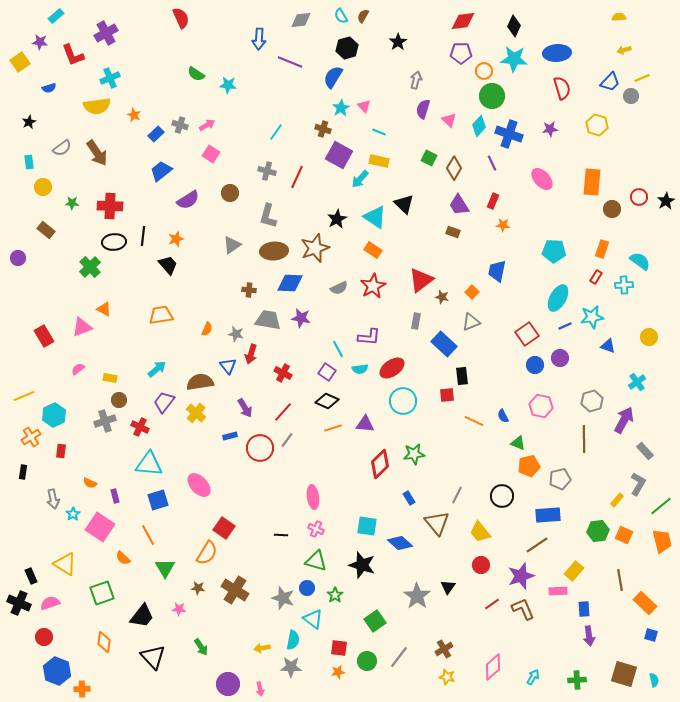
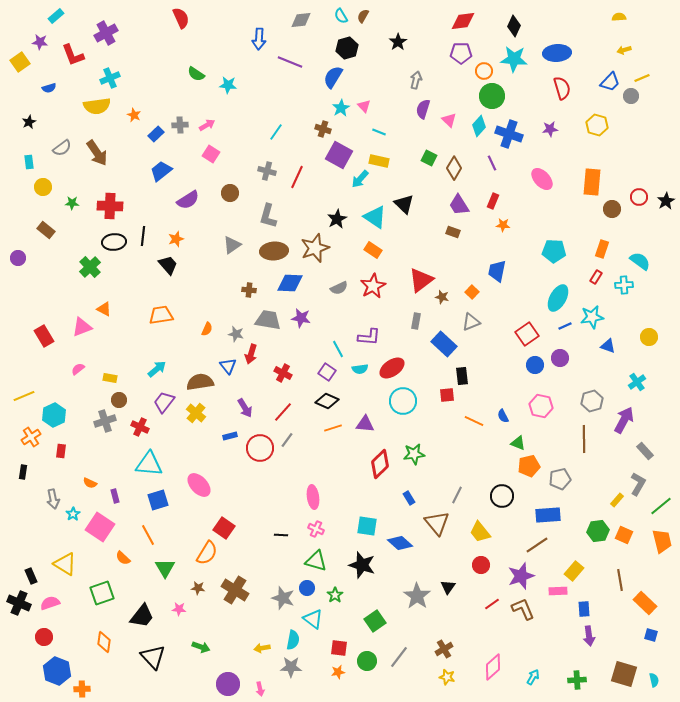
gray cross at (180, 125): rotated 21 degrees counterclockwise
green arrow at (201, 647): rotated 36 degrees counterclockwise
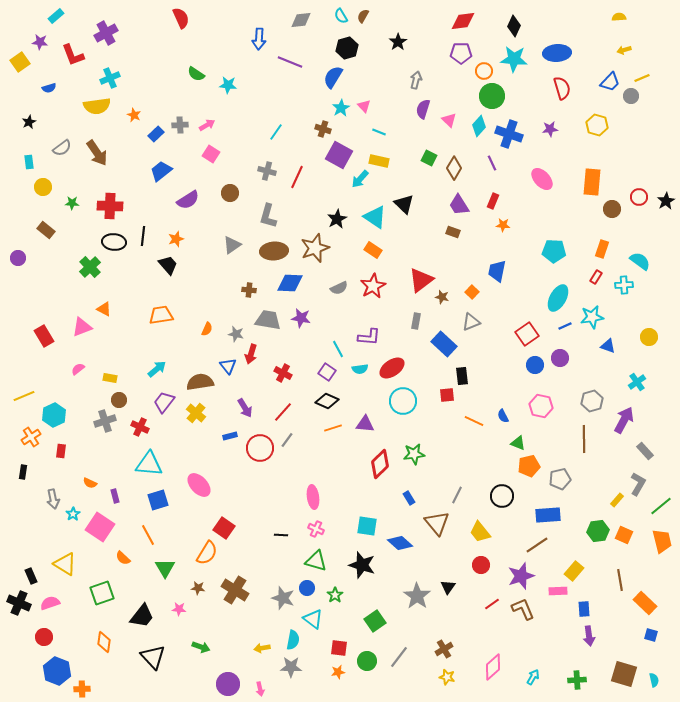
black ellipse at (114, 242): rotated 10 degrees clockwise
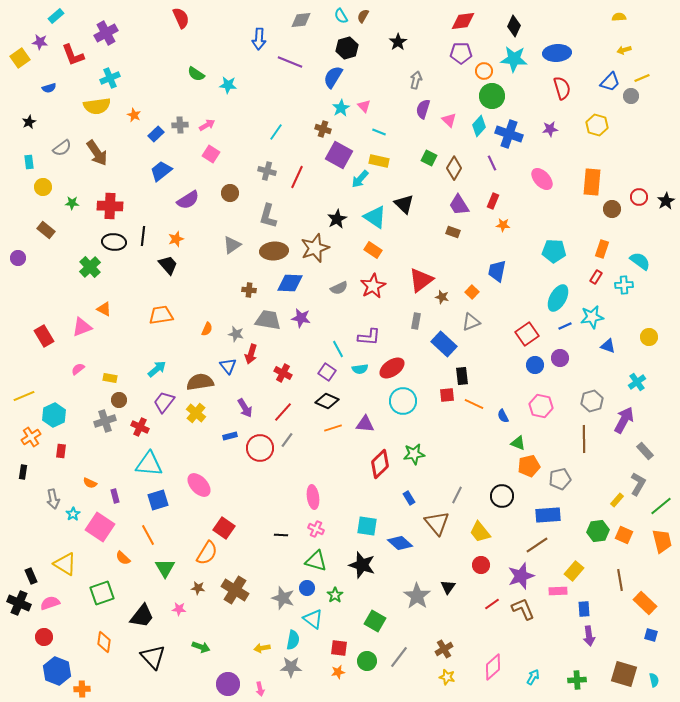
yellow square at (20, 62): moved 4 px up
orange line at (474, 421): moved 17 px up
green square at (375, 621): rotated 25 degrees counterclockwise
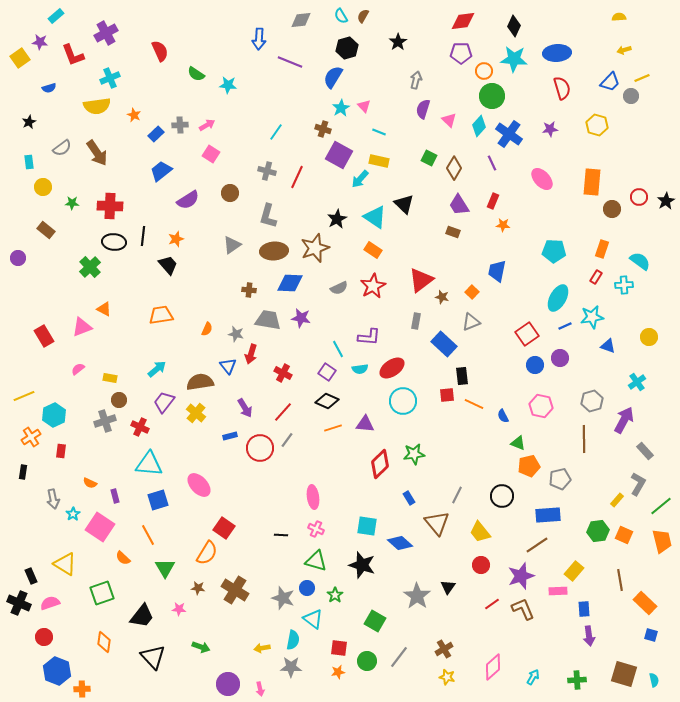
red semicircle at (181, 18): moved 21 px left, 33 px down
blue cross at (509, 134): rotated 16 degrees clockwise
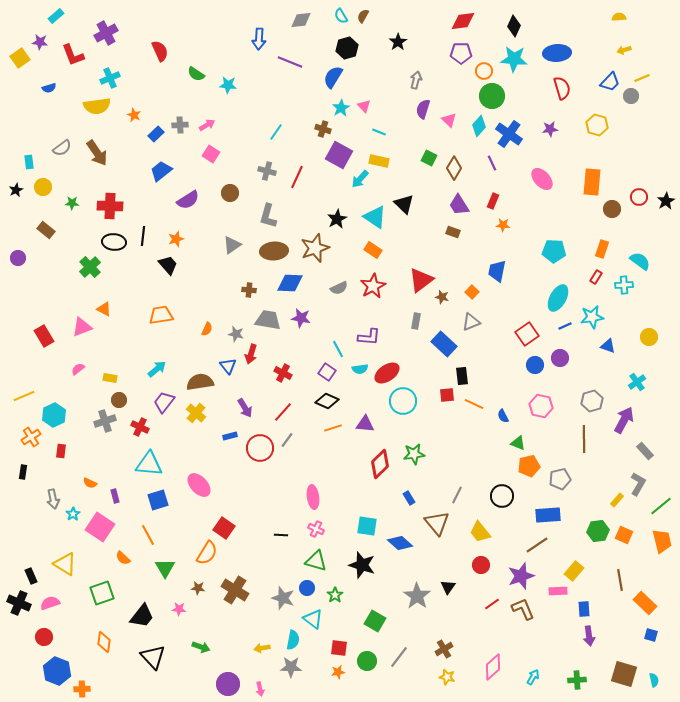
black star at (29, 122): moved 13 px left, 68 px down
red ellipse at (392, 368): moved 5 px left, 5 px down
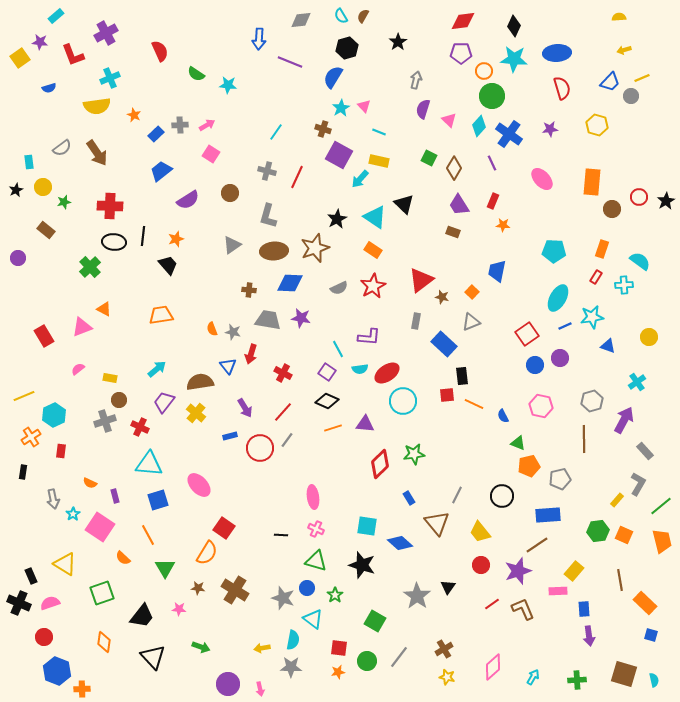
green star at (72, 203): moved 8 px left, 1 px up; rotated 16 degrees counterclockwise
orange semicircle at (207, 329): moved 5 px right; rotated 136 degrees clockwise
gray star at (236, 334): moved 3 px left, 2 px up
purple star at (521, 576): moved 3 px left, 5 px up
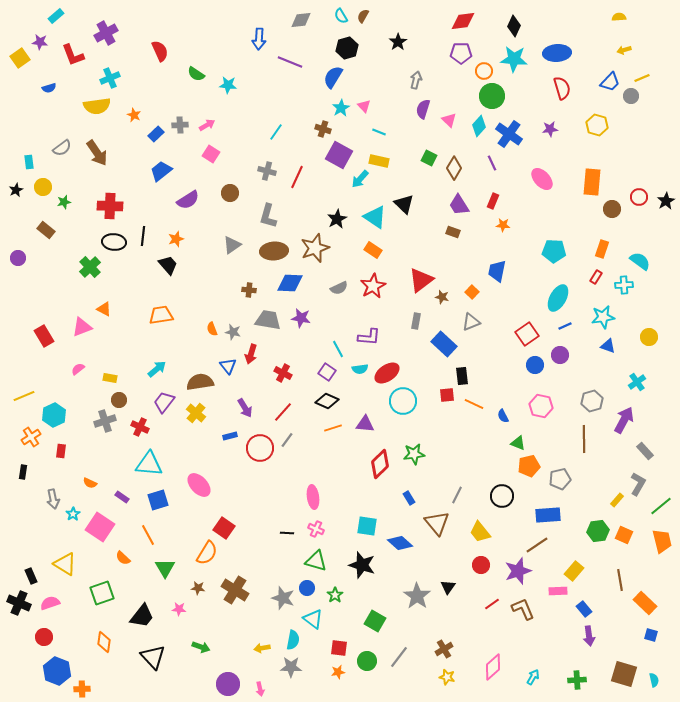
cyan star at (592, 317): moved 11 px right
purple circle at (560, 358): moved 3 px up
purple rectangle at (115, 496): moved 7 px right, 1 px down; rotated 40 degrees counterclockwise
black line at (281, 535): moved 6 px right, 2 px up
blue rectangle at (584, 609): rotated 35 degrees counterclockwise
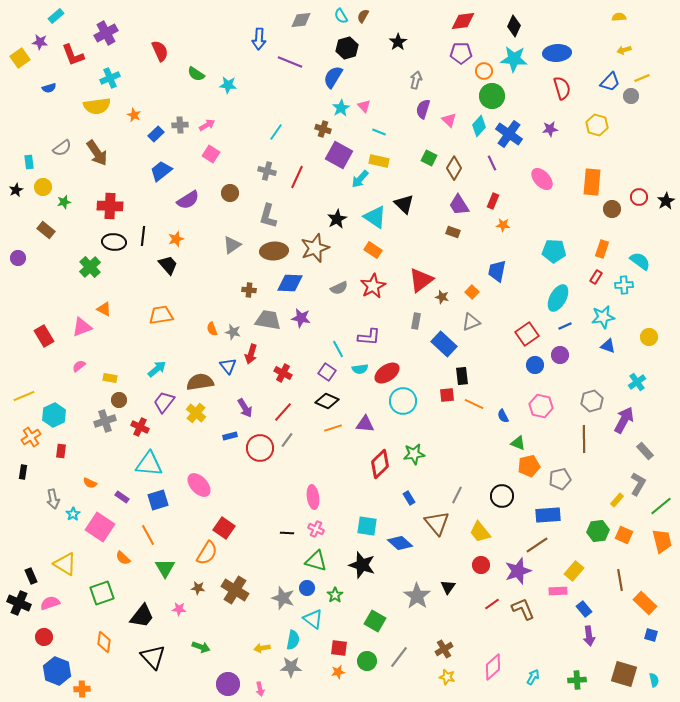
pink semicircle at (78, 369): moved 1 px right, 3 px up
